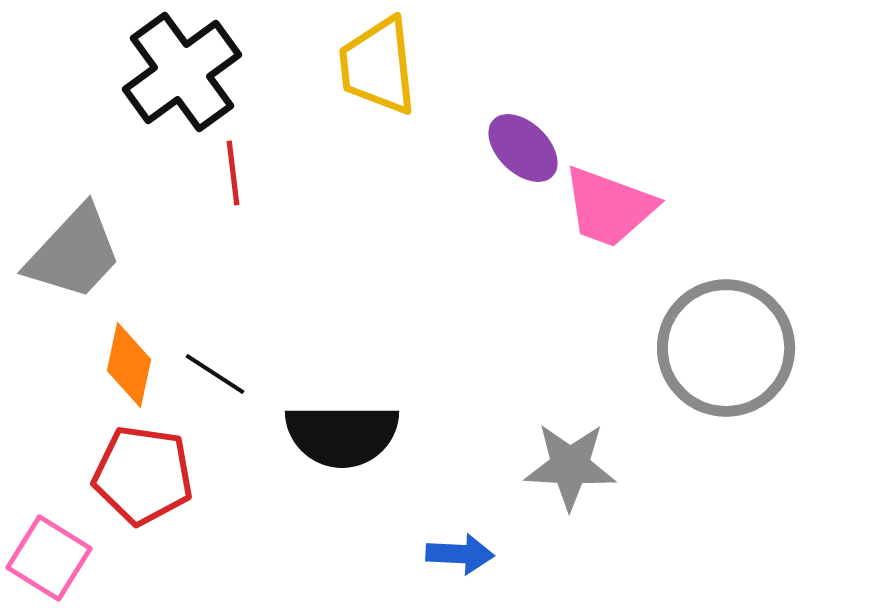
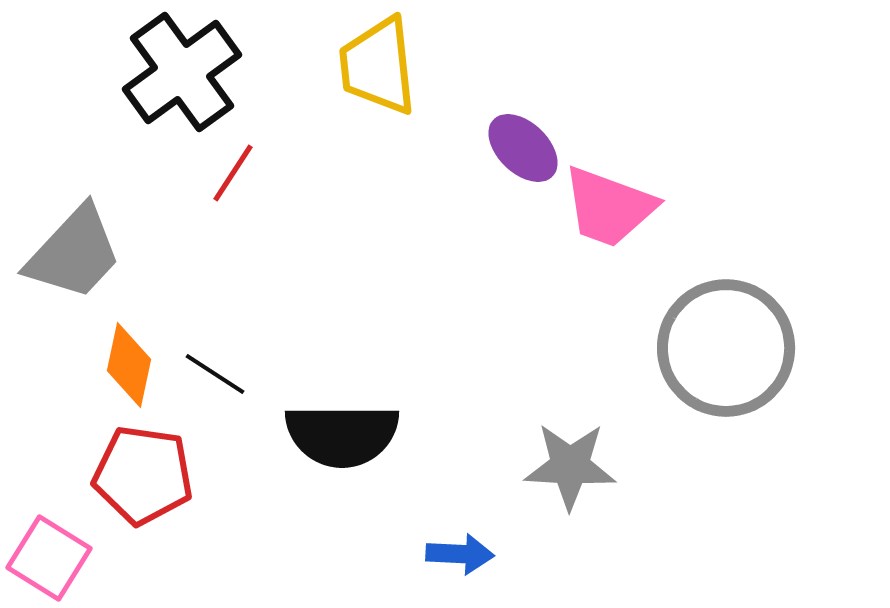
red line: rotated 40 degrees clockwise
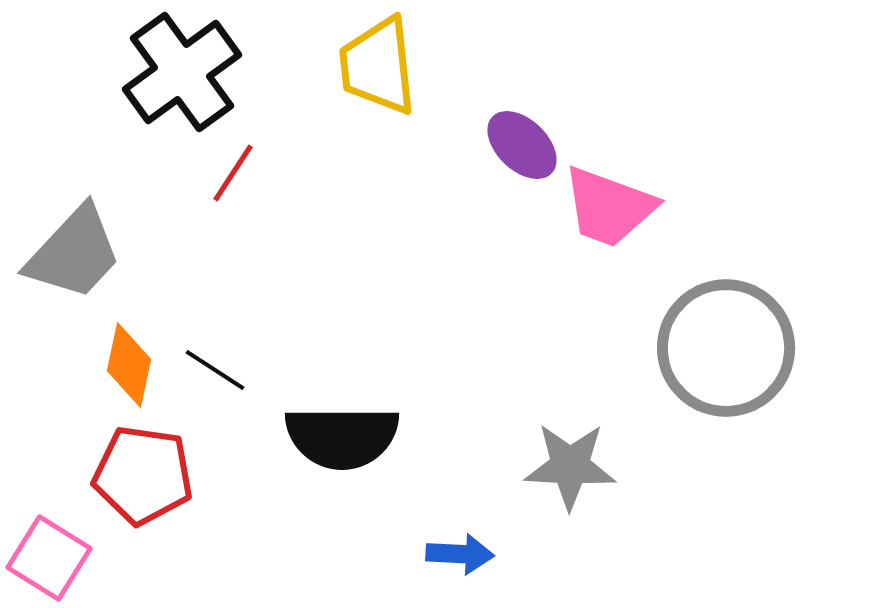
purple ellipse: moved 1 px left, 3 px up
black line: moved 4 px up
black semicircle: moved 2 px down
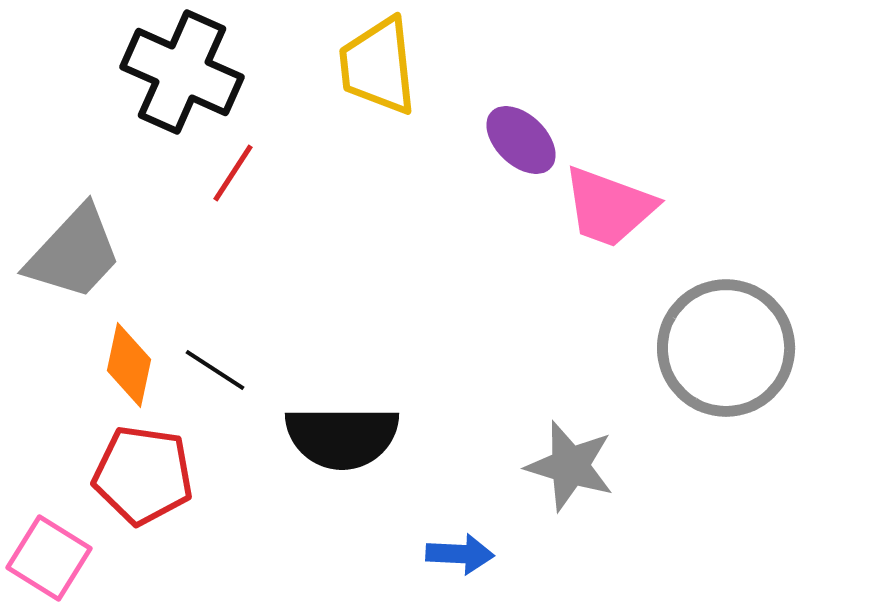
black cross: rotated 30 degrees counterclockwise
purple ellipse: moved 1 px left, 5 px up
gray star: rotated 14 degrees clockwise
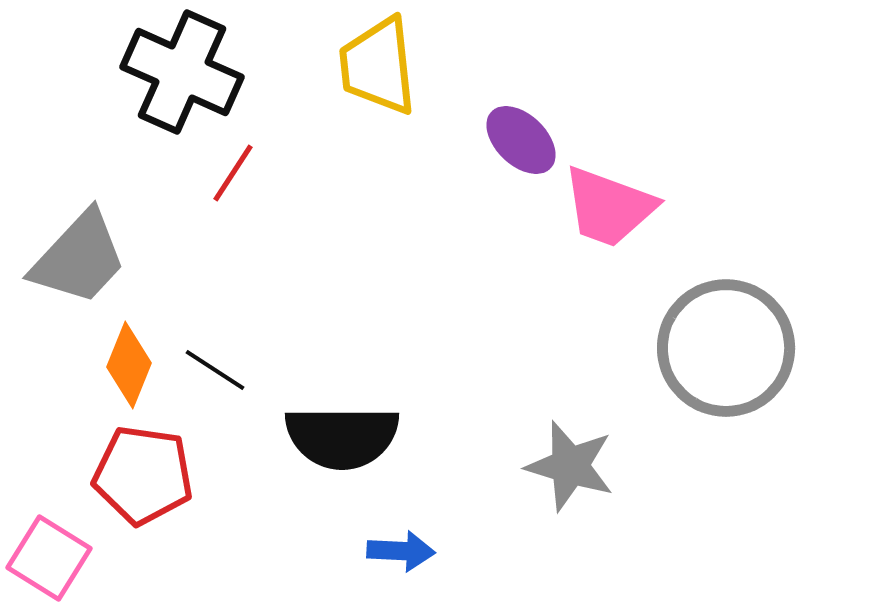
gray trapezoid: moved 5 px right, 5 px down
orange diamond: rotated 10 degrees clockwise
blue arrow: moved 59 px left, 3 px up
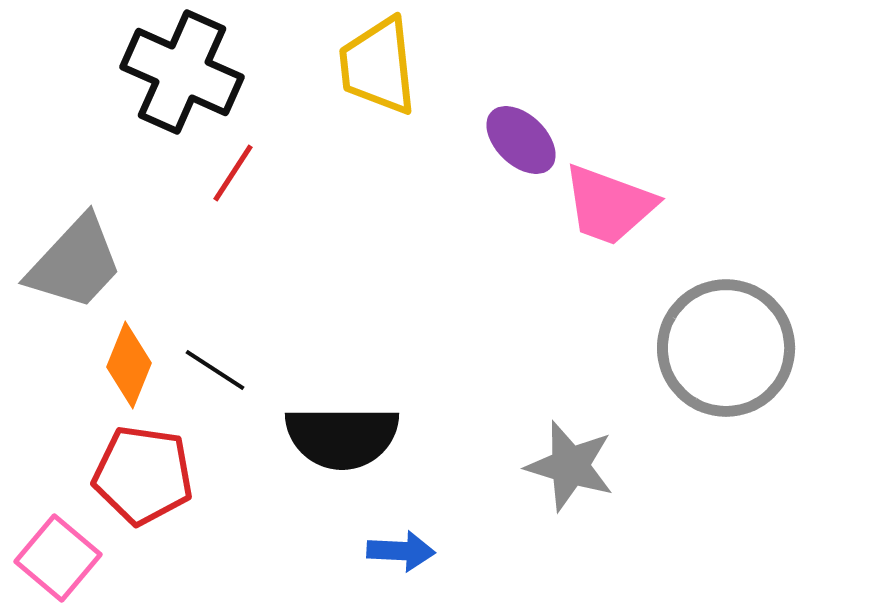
pink trapezoid: moved 2 px up
gray trapezoid: moved 4 px left, 5 px down
pink square: moved 9 px right; rotated 8 degrees clockwise
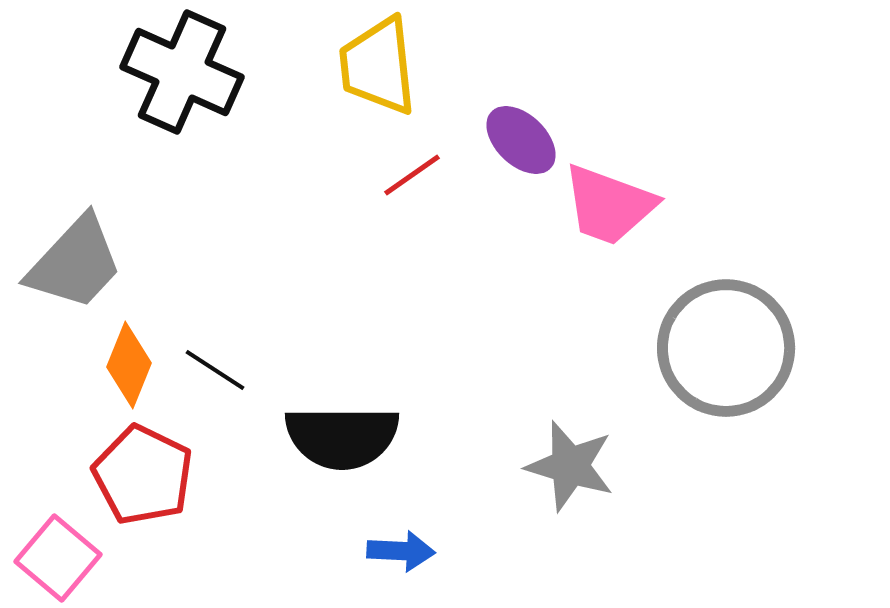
red line: moved 179 px right, 2 px down; rotated 22 degrees clockwise
red pentagon: rotated 18 degrees clockwise
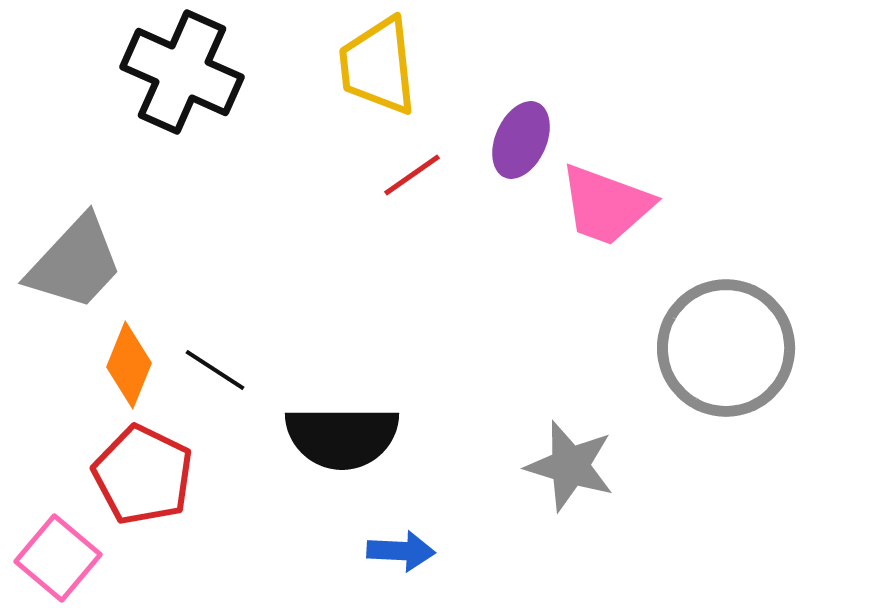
purple ellipse: rotated 70 degrees clockwise
pink trapezoid: moved 3 px left
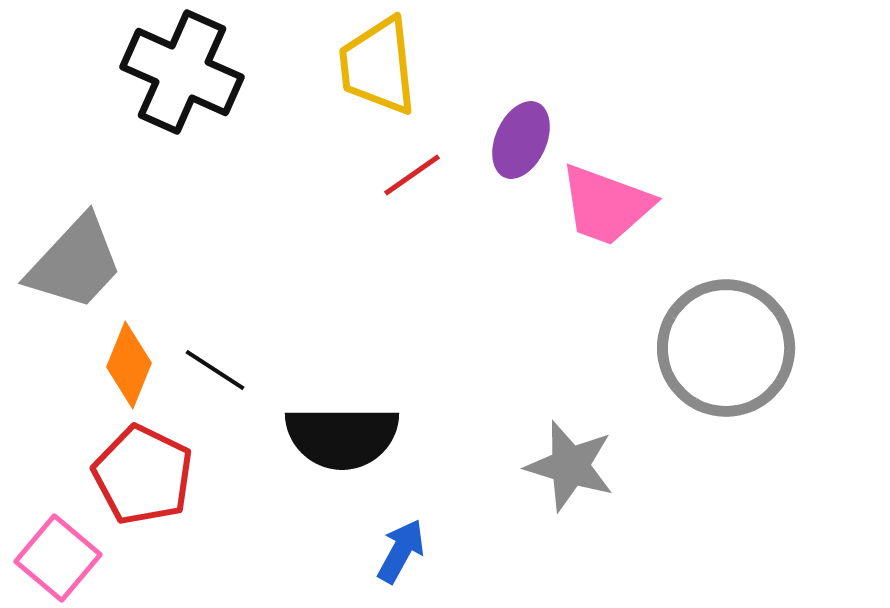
blue arrow: rotated 64 degrees counterclockwise
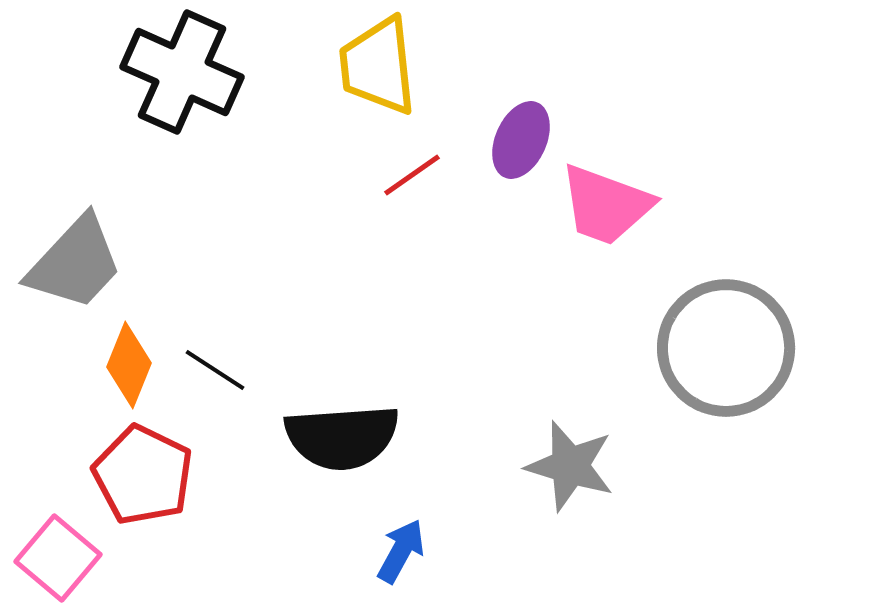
black semicircle: rotated 4 degrees counterclockwise
